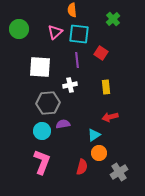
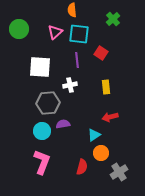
orange circle: moved 2 px right
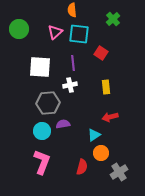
purple line: moved 4 px left, 3 px down
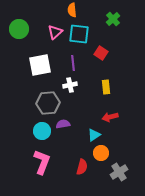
white square: moved 2 px up; rotated 15 degrees counterclockwise
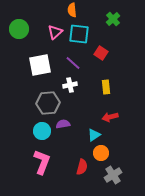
purple line: rotated 42 degrees counterclockwise
gray cross: moved 6 px left, 3 px down
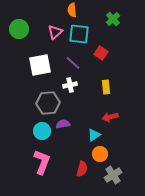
orange circle: moved 1 px left, 1 px down
red semicircle: moved 2 px down
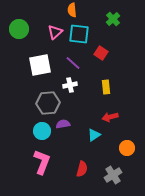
orange circle: moved 27 px right, 6 px up
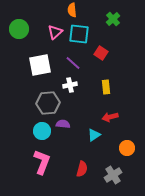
purple semicircle: rotated 16 degrees clockwise
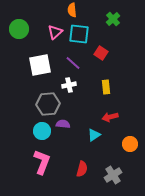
white cross: moved 1 px left
gray hexagon: moved 1 px down
orange circle: moved 3 px right, 4 px up
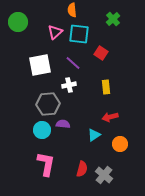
green circle: moved 1 px left, 7 px up
cyan circle: moved 1 px up
orange circle: moved 10 px left
pink L-shape: moved 4 px right, 2 px down; rotated 10 degrees counterclockwise
gray cross: moved 9 px left; rotated 18 degrees counterclockwise
